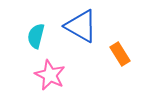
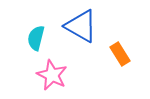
cyan semicircle: moved 2 px down
pink star: moved 2 px right
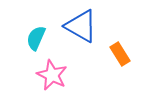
cyan semicircle: rotated 10 degrees clockwise
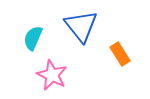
blue triangle: rotated 21 degrees clockwise
cyan semicircle: moved 3 px left
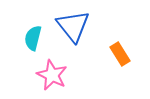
blue triangle: moved 8 px left
cyan semicircle: rotated 10 degrees counterclockwise
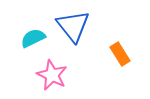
cyan semicircle: rotated 50 degrees clockwise
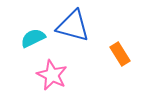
blue triangle: rotated 36 degrees counterclockwise
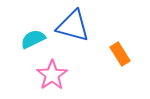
cyan semicircle: moved 1 px down
pink star: rotated 12 degrees clockwise
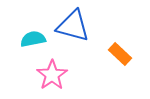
cyan semicircle: rotated 15 degrees clockwise
orange rectangle: rotated 15 degrees counterclockwise
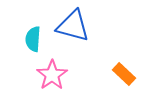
cyan semicircle: rotated 75 degrees counterclockwise
orange rectangle: moved 4 px right, 20 px down
